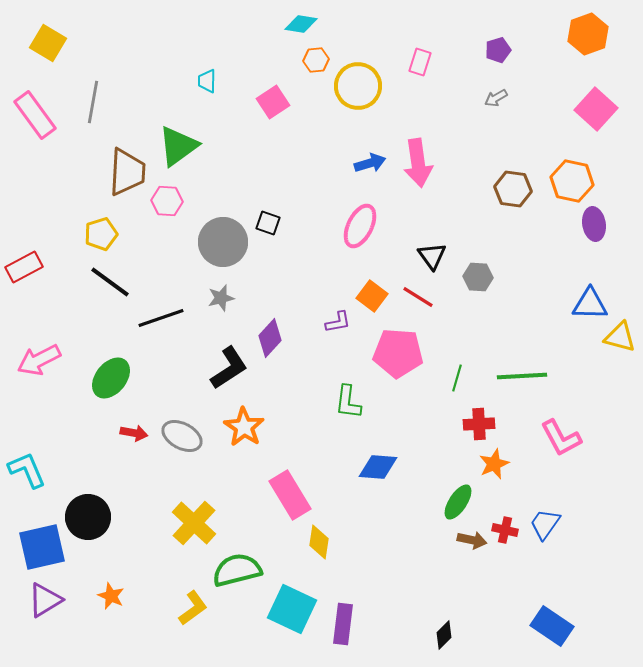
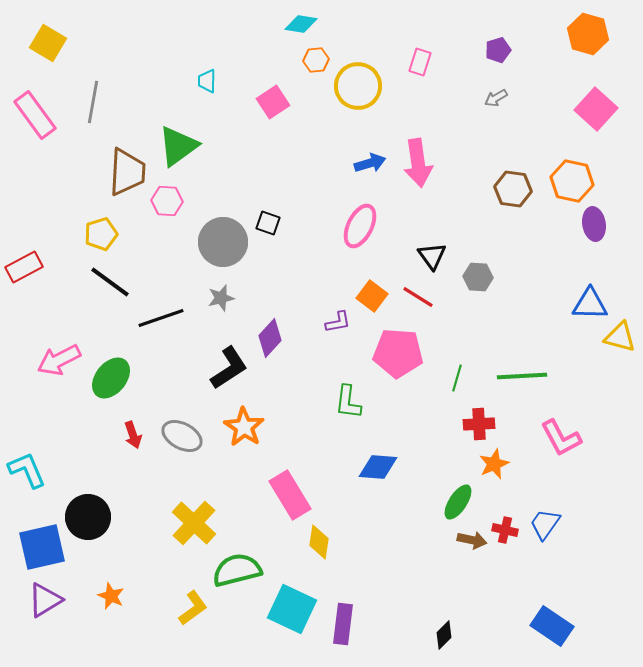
orange hexagon at (588, 34): rotated 24 degrees counterclockwise
pink arrow at (39, 360): moved 20 px right
red arrow at (134, 433): moved 1 px left, 2 px down; rotated 60 degrees clockwise
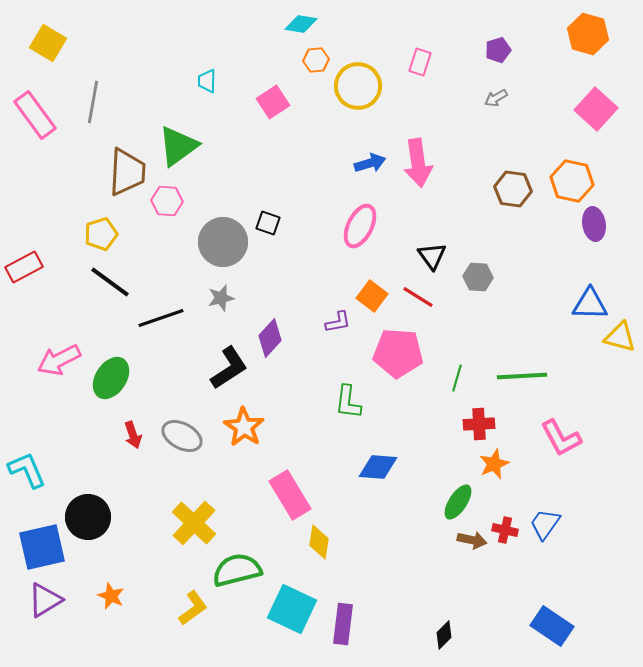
green ellipse at (111, 378): rotated 6 degrees counterclockwise
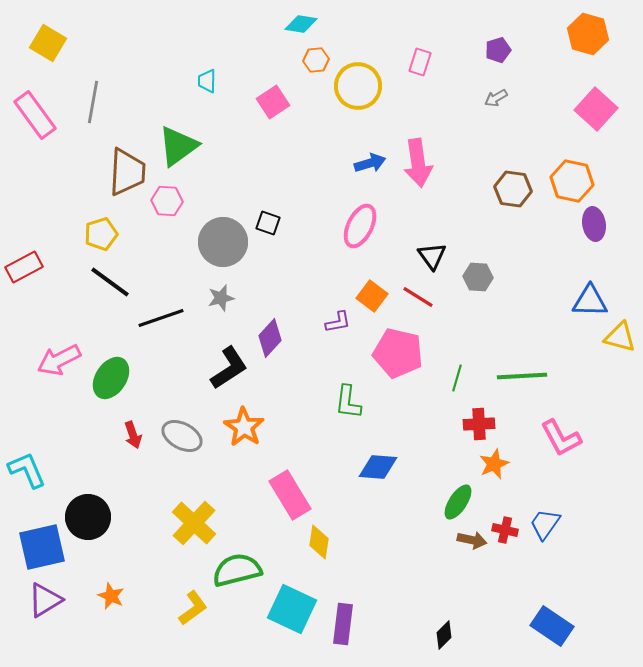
blue triangle at (590, 304): moved 3 px up
pink pentagon at (398, 353): rotated 9 degrees clockwise
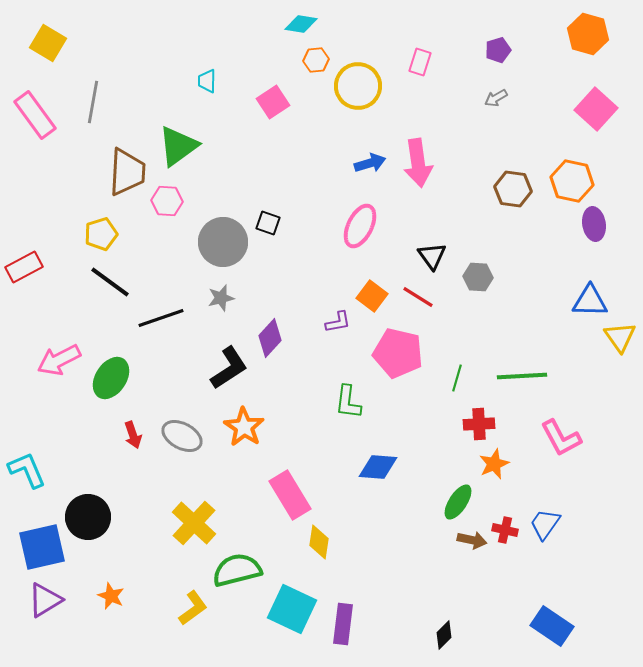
yellow triangle at (620, 337): rotated 40 degrees clockwise
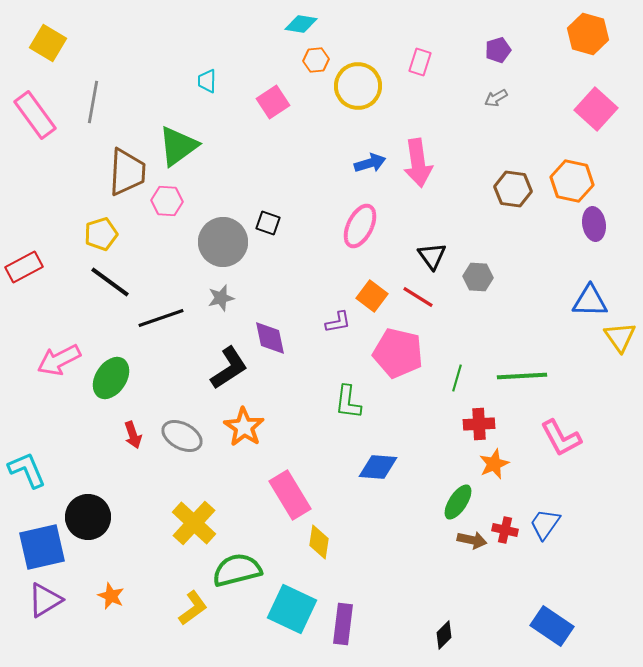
purple diamond at (270, 338): rotated 54 degrees counterclockwise
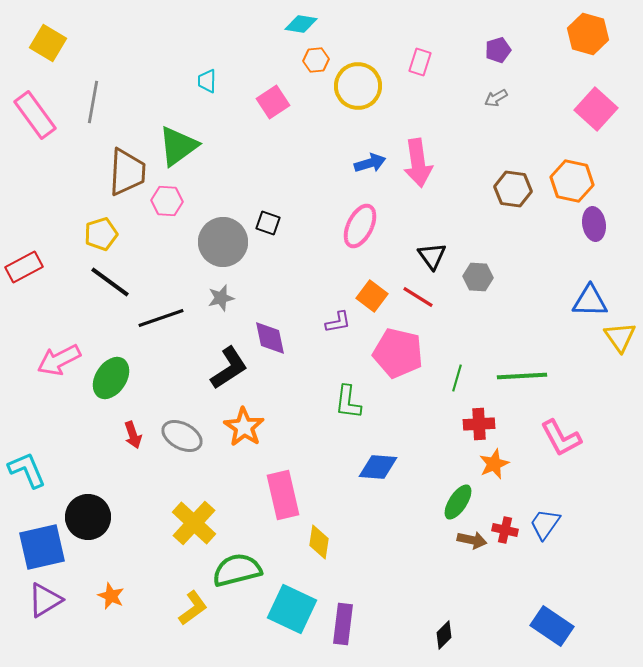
pink rectangle at (290, 495): moved 7 px left; rotated 18 degrees clockwise
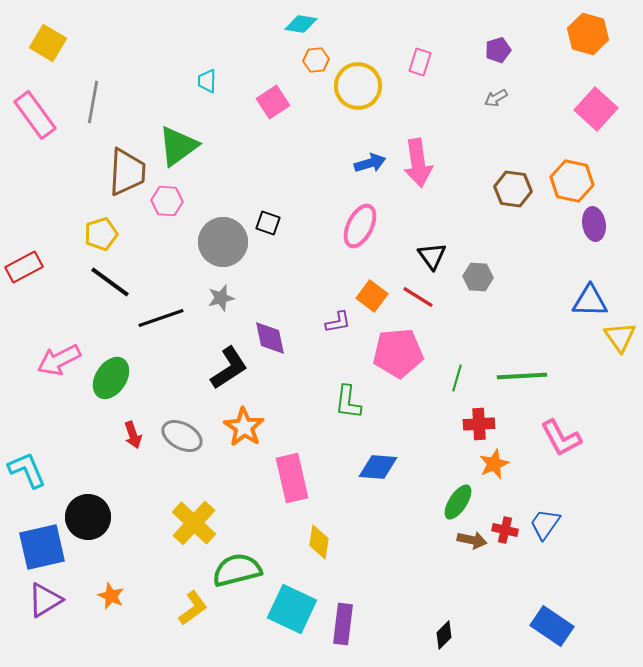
pink pentagon at (398, 353): rotated 18 degrees counterclockwise
pink rectangle at (283, 495): moved 9 px right, 17 px up
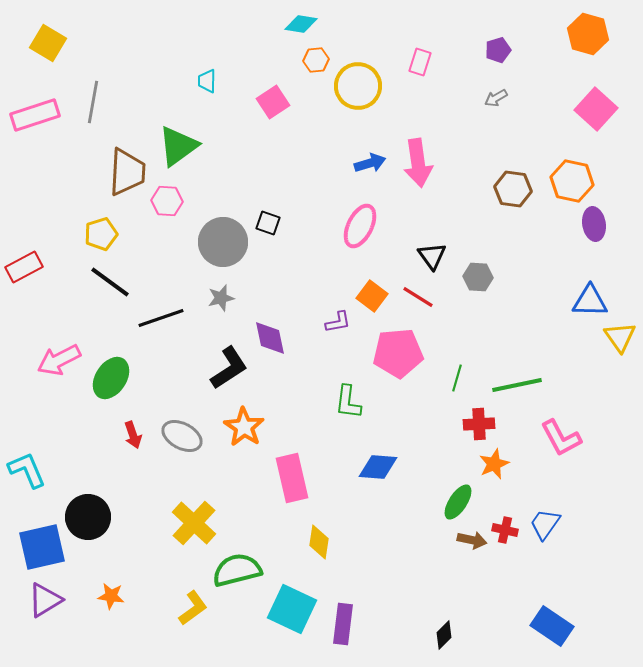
pink rectangle at (35, 115): rotated 72 degrees counterclockwise
green line at (522, 376): moved 5 px left, 9 px down; rotated 9 degrees counterclockwise
orange star at (111, 596): rotated 16 degrees counterclockwise
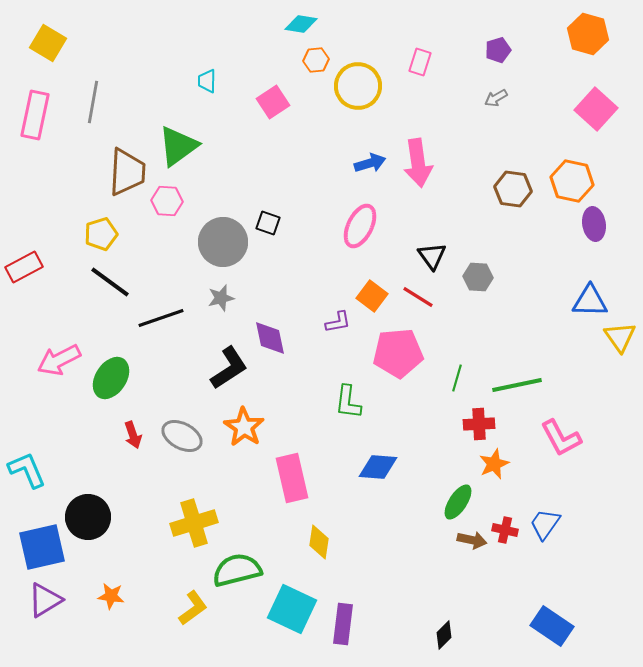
pink rectangle at (35, 115): rotated 60 degrees counterclockwise
yellow cross at (194, 523): rotated 30 degrees clockwise
